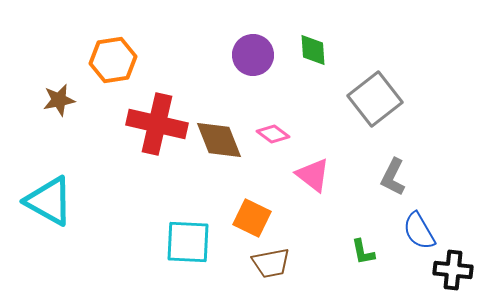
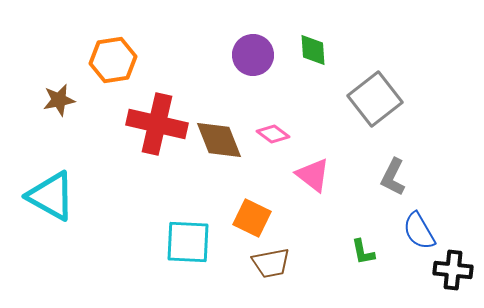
cyan triangle: moved 2 px right, 5 px up
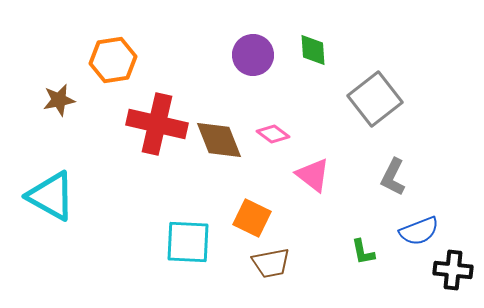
blue semicircle: rotated 81 degrees counterclockwise
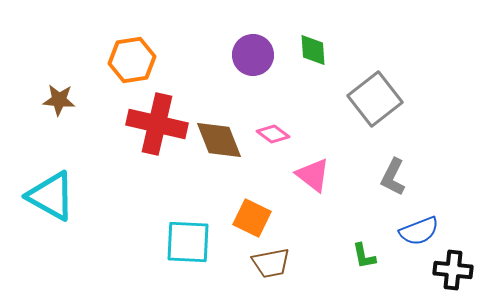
orange hexagon: moved 19 px right
brown star: rotated 16 degrees clockwise
green L-shape: moved 1 px right, 4 px down
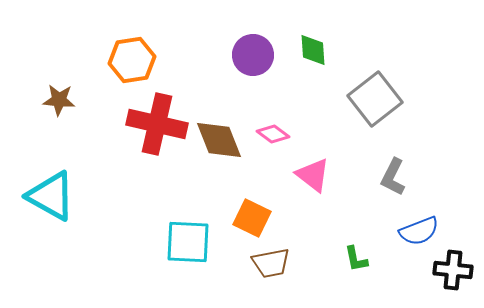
green L-shape: moved 8 px left, 3 px down
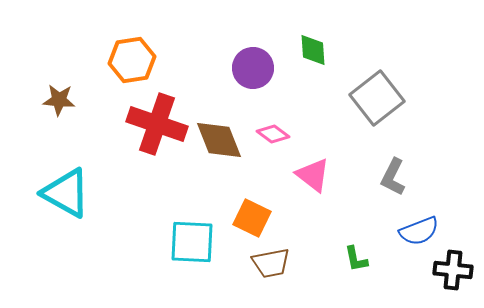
purple circle: moved 13 px down
gray square: moved 2 px right, 1 px up
red cross: rotated 6 degrees clockwise
cyan triangle: moved 15 px right, 3 px up
cyan square: moved 4 px right
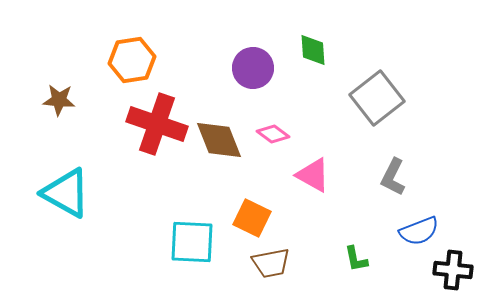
pink triangle: rotated 9 degrees counterclockwise
